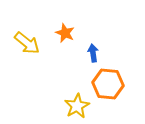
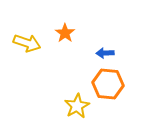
orange star: rotated 12 degrees clockwise
yellow arrow: rotated 20 degrees counterclockwise
blue arrow: moved 12 px right; rotated 84 degrees counterclockwise
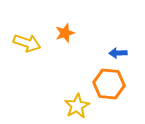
orange star: rotated 18 degrees clockwise
blue arrow: moved 13 px right
orange hexagon: moved 1 px right
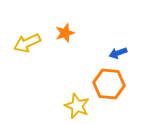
yellow arrow: rotated 136 degrees clockwise
blue arrow: rotated 18 degrees counterclockwise
yellow star: rotated 20 degrees counterclockwise
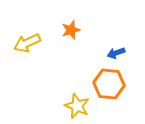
orange star: moved 6 px right, 3 px up
blue arrow: moved 2 px left
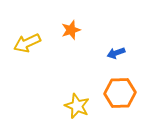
orange hexagon: moved 11 px right, 9 px down; rotated 8 degrees counterclockwise
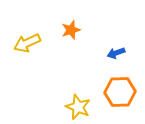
orange hexagon: moved 1 px up
yellow star: moved 1 px right, 1 px down
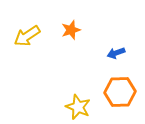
yellow arrow: moved 7 px up; rotated 8 degrees counterclockwise
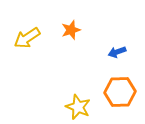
yellow arrow: moved 2 px down
blue arrow: moved 1 px right, 1 px up
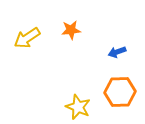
orange star: rotated 12 degrees clockwise
